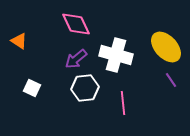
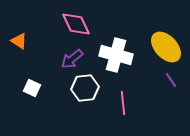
purple arrow: moved 4 px left
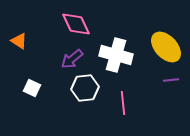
purple line: rotated 63 degrees counterclockwise
